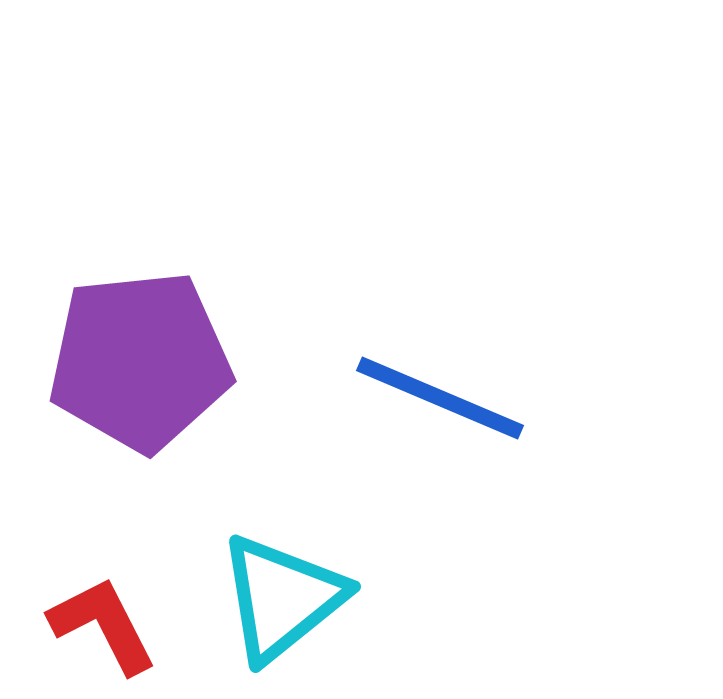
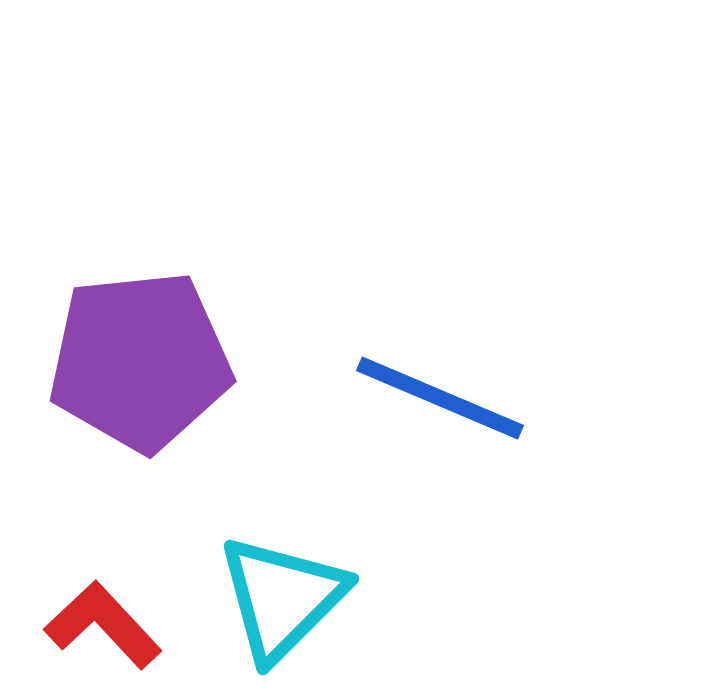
cyan triangle: rotated 6 degrees counterclockwise
red L-shape: rotated 16 degrees counterclockwise
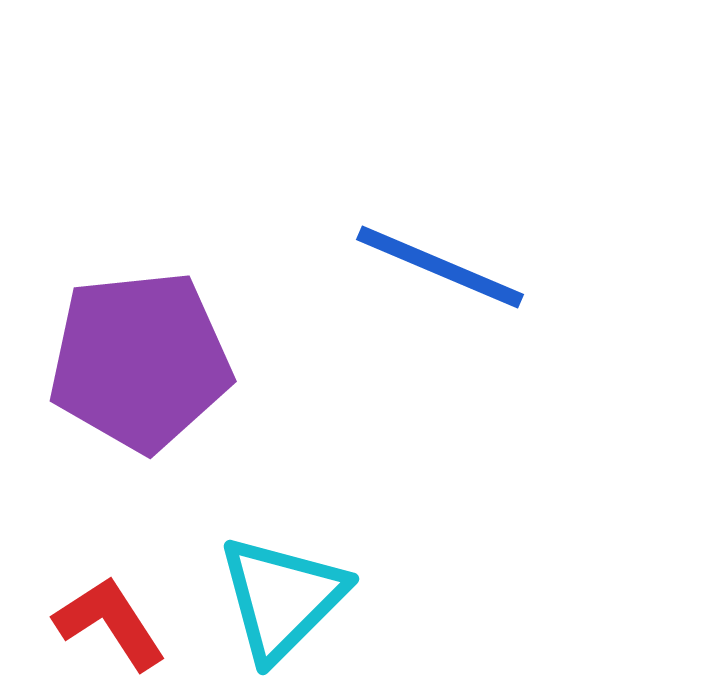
blue line: moved 131 px up
red L-shape: moved 7 px right, 2 px up; rotated 10 degrees clockwise
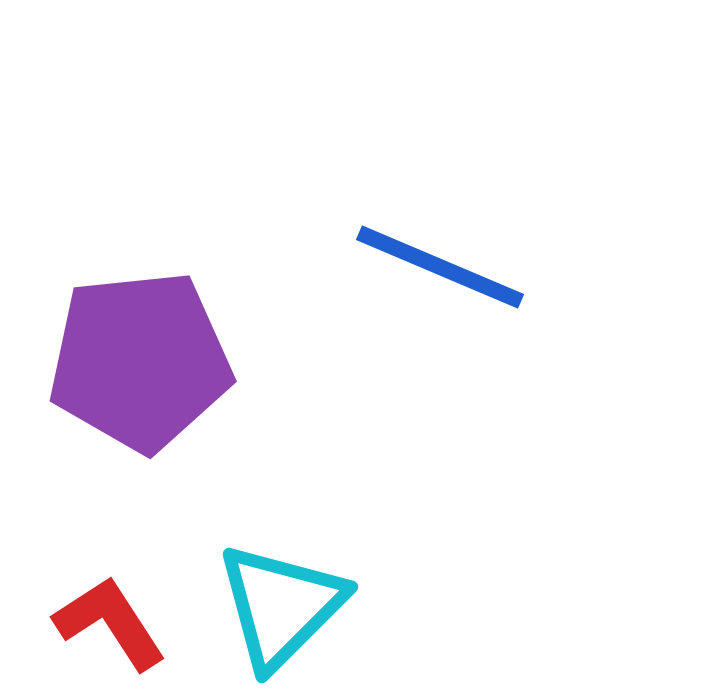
cyan triangle: moved 1 px left, 8 px down
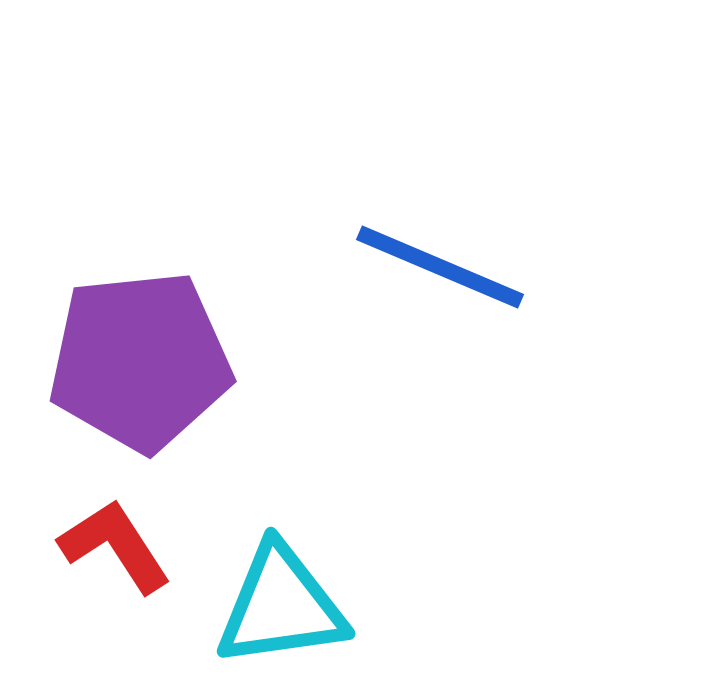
cyan triangle: rotated 37 degrees clockwise
red L-shape: moved 5 px right, 77 px up
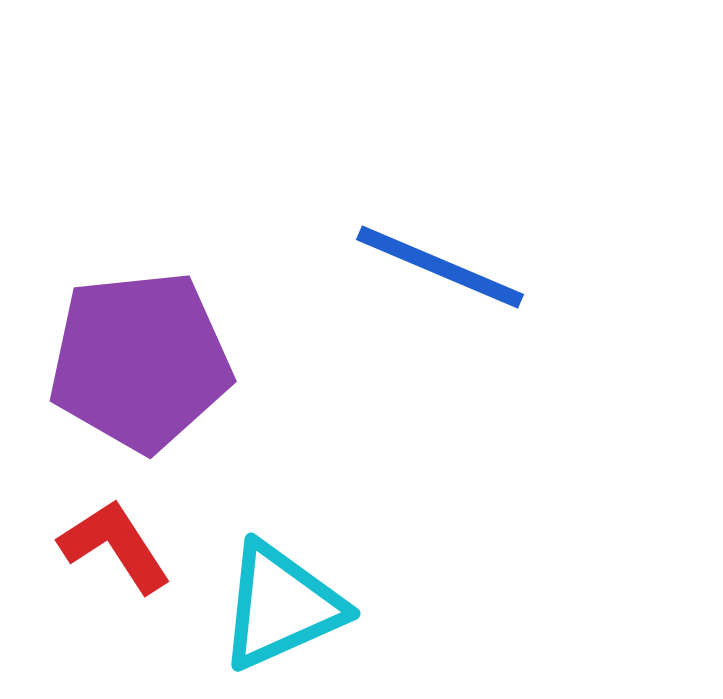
cyan triangle: rotated 16 degrees counterclockwise
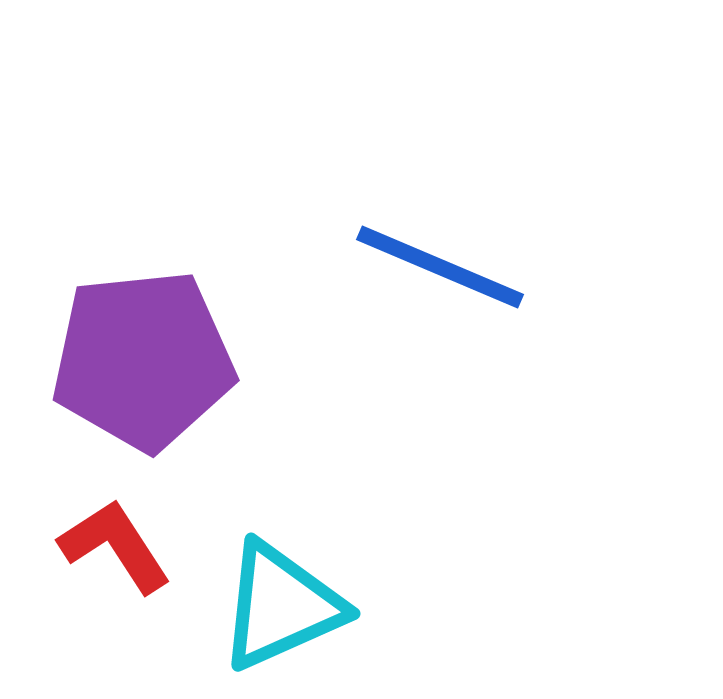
purple pentagon: moved 3 px right, 1 px up
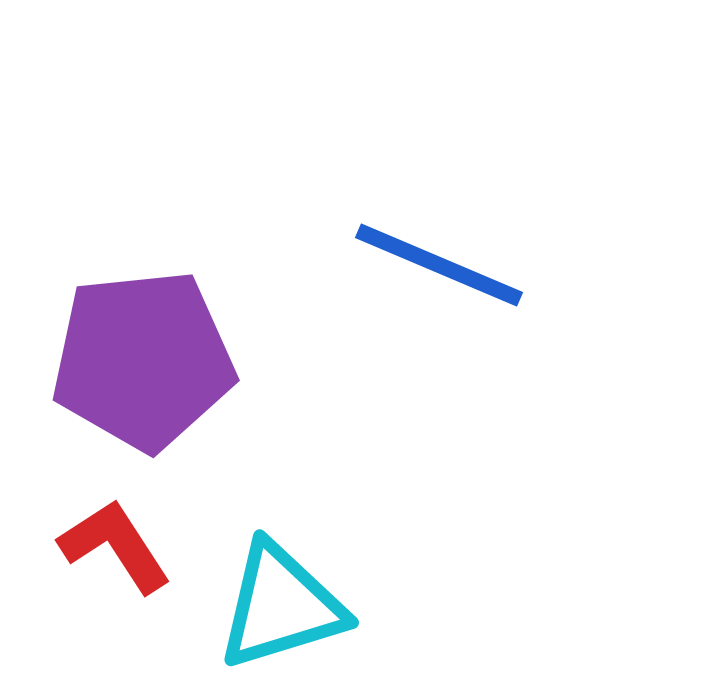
blue line: moved 1 px left, 2 px up
cyan triangle: rotated 7 degrees clockwise
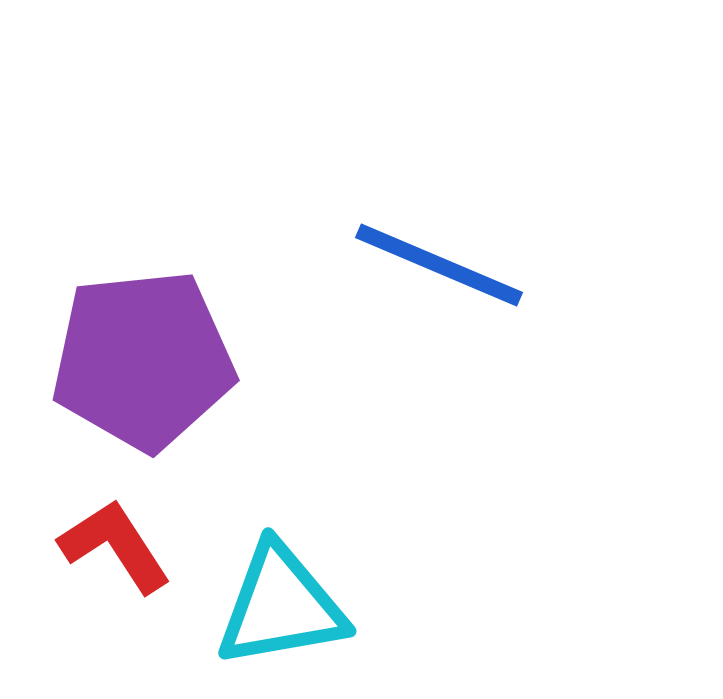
cyan triangle: rotated 7 degrees clockwise
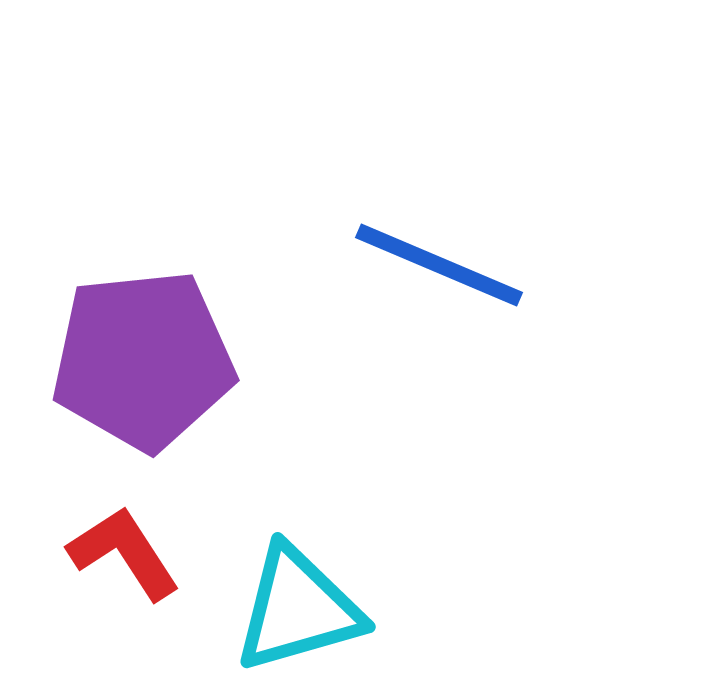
red L-shape: moved 9 px right, 7 px down
cyan triangle: moved 17 px right, 3 px down; rotated 6 degrees counterclockwise
